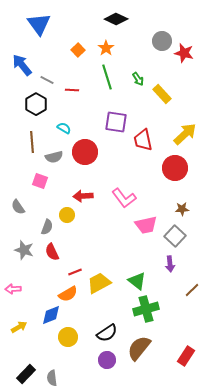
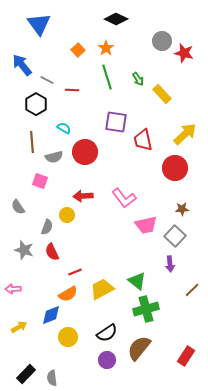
yellow trapezoid at (99, 283): moved 3 px right, 6 px down
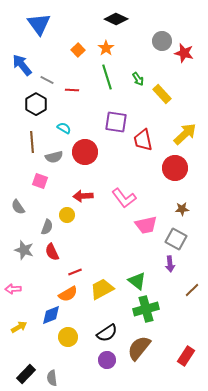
gray square at (175, 236): moved 1 px right, 3 px down; rotated 15 degrees counterclockwise
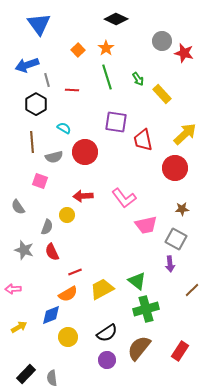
blue arrow at (22, 65): moved 5 px right; rotated 70 degrees counterclockwise
gray line at (47, 80): rotated 48 degrees clockwise
red rectangle at (186, 356): moved 6 px left, 5 px up
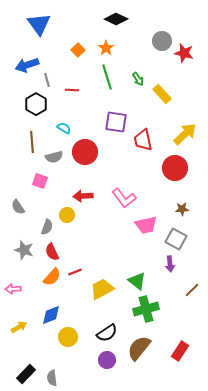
orange semicircle at (68, 294): moved 16 px left, 17 px up; rotated 18 degrees counterclockwise
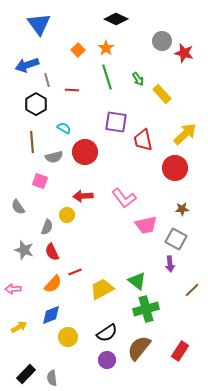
orange semicircle at (52, 277): moved 1 px right, 7 px down
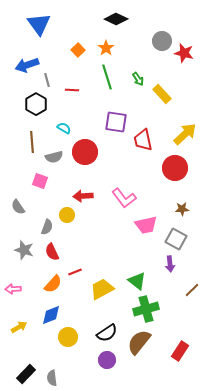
brown semicircle at (139, 348): moved 6 px up
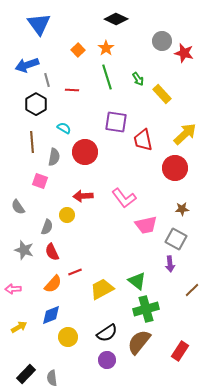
gray semicircle at (54, 157): rotated 66 degrees counterclockwise
